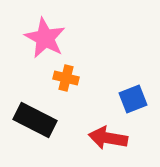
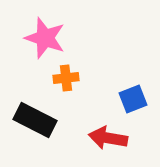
pink star: rotated 9 degrees counterclockwise
orange cross: rotated 20 degrees counterclockwise
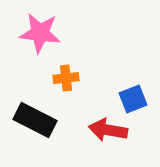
pink star: moved 5 px left, 5 px up; rotated 12 degrees counterclockwise
red arrow: moved 8 px up
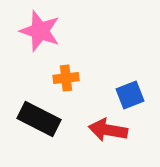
pink star: moved 2 px up; rotated 12 degrees clockwise
blue square: moved 3 px left, 4 px up
black rectangle: moved 4 px right, 1 px up
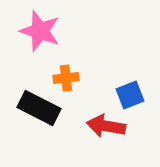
black rectangle: moved 11 px up
red arrow: moved 2 px left, 4 px up
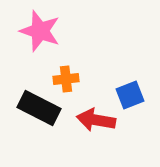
orange cross: moved 1 px down
red arrow: moved 10 px left, 6 px up
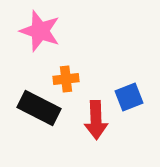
blue square: moved 1 px left, 2 px down
red arrow: rotated 102 degrees counterclockwise
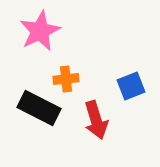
pink star: rotated 27 degrees clockwise
blue square: moved 2 px right, 11 px up
red arrow: rotated 15 degrees counterclockwise
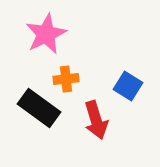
pink star: moved 6 px right, 3 px down
blue square: moved 3 px left; rotated 36 degrees counterclockwise
black rectangle: rotated 9 degrees clockwise
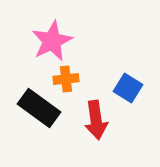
pink star: moved 6 px right, 7 px down
blue square: moved 2 px down
red arrow: rotated 9 degrees clockwise
